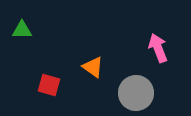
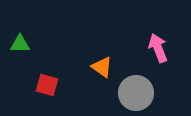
green triangle: moved 2 px left, 14 px down
orange triangle: moved 9 px right
red square: moved 2 px left
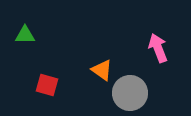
green triangle: moved 5 px right, 9 px up
orange triangle: moved 3 px down
gray circle: moved 6 px left
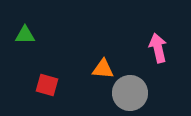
pink arrow: rotated 8 degrees clockwise
orange triangle: moved 1 px right, 1 px up; rotated 30 degrees counterclockwise
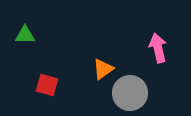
orange triangle: rotated 40 degrees counterclockwise
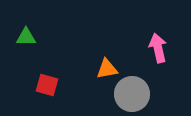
green triangle: moved 1 px right, 2 px down
orange triangle: moved 4 px right; rotated 25 degrees clockwise
gray circle: moved 2 px right, 1 px down
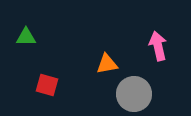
pink arrow: moved 2 px up
orange triangle: moved 5 px up
gray circle: moved 2 px right
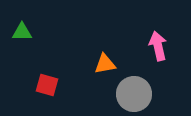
green triangle: moved 4 px left, 5 px up
orange triangle: moved 2 px left
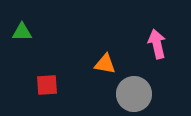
pink arrow: moved 1 px left, 2 px up
orange triangle: rotated 20 degrees clockwise
red square: rotated 20 degrees counterclockwise
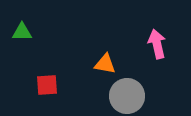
gray circle: moved 7 px left, 2 px down
